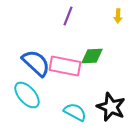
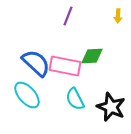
cyan semicircle: moved 13 px up; rotated 145 degrees counterclockwise
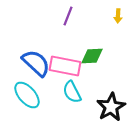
cyan semicircle: moved 3 px left, 7 px up
black star: rotated 20 degrees clockwise
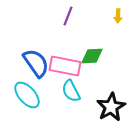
blue semicircle: rotated 12 degrees clockwise
cyan semicircle: moved 1 px left, 1 px up
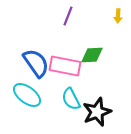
green diamond: moved 1 px up
cyan semicircle: moved 8 px down
cyan ellipse: rotated 12 degrees counterclockwise
black star: moved 14 px left, 5 px down; rotated 8 degrees clockwise
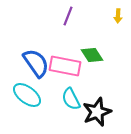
green diamond: rotated 60 degrees clockwise
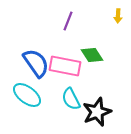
purple line: moved 5 px down
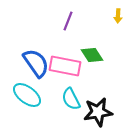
black star: moved 1 px right; rotated 12 degrees clockwise
